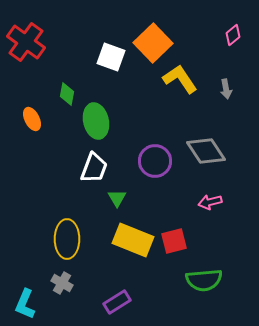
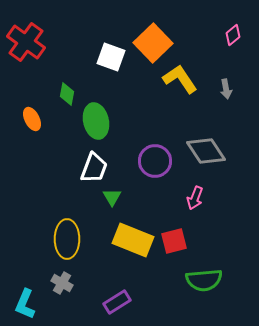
green triangle: moved 5 px left, 1 px up
pink arrow: moved 15 px left, 4 px up; rotated 55 degrees counterclockwise
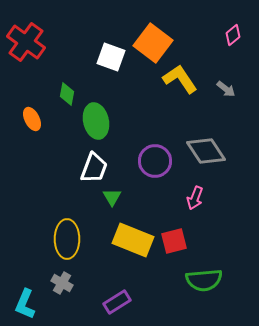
orange square: rotated 9 degrees counterclockwise
gray arrow: rotated 42 degrees counterclockwise
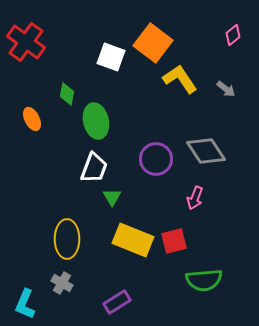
purple circle: moved 1 px right, 2 px up
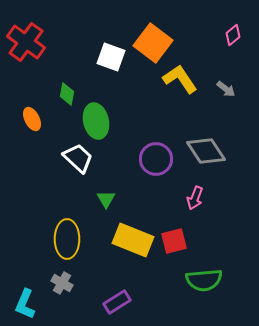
white trapezoid: moved 16 px left, 10 px up; rotated 68 degrees counterclockwise
green triangle: moved 6 px left, 2 px down
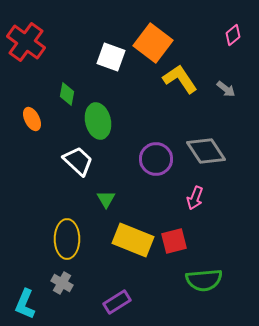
green ellipse: moved 2 px right
white trapezoid: moved 3 px down
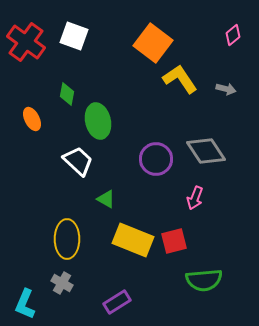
white square: moved 37 px left, 21 px up
gray arrow: rotated 24 degrees counterclockwise
green triangle: rotated 30 degrees counterclockwise
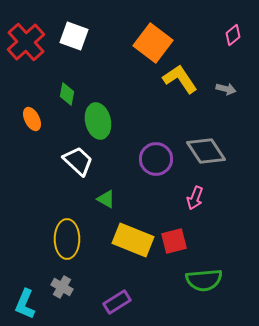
red cross: rotated 12 degrees clockwise
gray cross: moved 4 px down
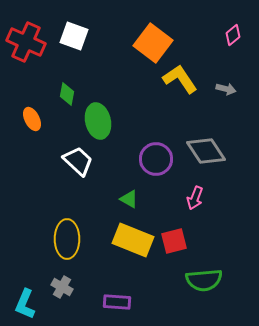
red cross: rotated 24 degrees counterclockwise
green triangle: moved 23 px right
purple rectangle: rotated 36 degrees clockwise
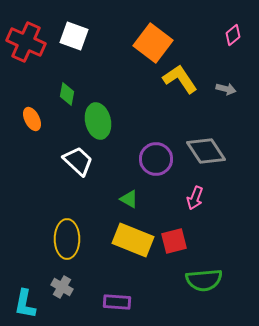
cyan L-shape: rotated 12 degrees counterclockwise
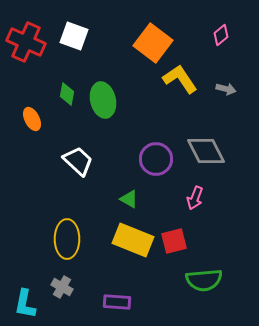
pink diamond: moved 12 px left
green ellipse: moved 5 px right, 21 px up
gray diamond: rotated 6 degrees clockwise
